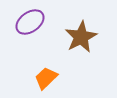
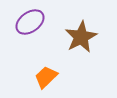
orange trapezoid: moved 1 px up
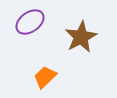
orange trapezoid: moved 1 px left
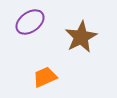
orange trapezoid: rotated 20 degrees clockwise
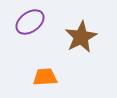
orange trapezoid: rotated 20 degrees clockwise
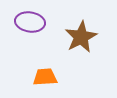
purple ellipse: rotated 44 degrees clockwise
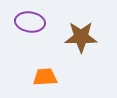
brown star: rotated 28 degrees clockwise
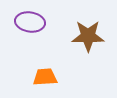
brown star: moved 7 px right, 1 px up
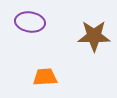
brown star: moved 6 px right
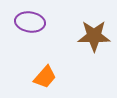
orange trapezoid: rotated 135 degrees clockwise
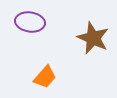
brown star: moved 1 px left, 2 px down; rotated 24 degrees clockwise
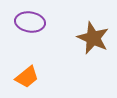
orange trapezoid: moved 18 px left; rotated 10 degrees clockwise
